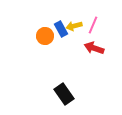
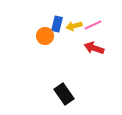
pink line: rotated 42 degrees clockwise
blue rectangle: moved 4 px left, 5 px up; rotated 42 degrees clockwise
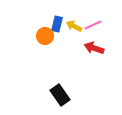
yellow arrow: rotated 42 degrees clockwise
black rectangle: moved 4 px left, 1 px down
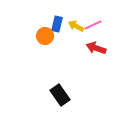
yellow arrow: moved 2 px right
red arrow: moved 2 px right
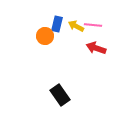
pink line: rotated 30 degrees clockwise
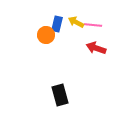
yellow arrow: moved 4 px up
orange circle: moved 1 px right, 1 px up
black rectangle: rotated 20 degrees clockwise
